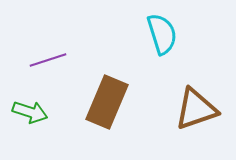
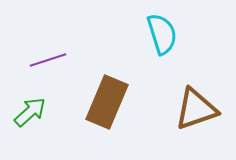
green arrow: rotated 60 degrees counterclockwise
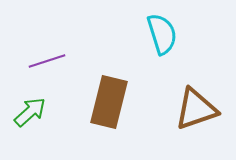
purple line: moved 1 px left, 1 px down
brown rectangle: moved 2 px right; rotated 9 degrees counterclockwise
